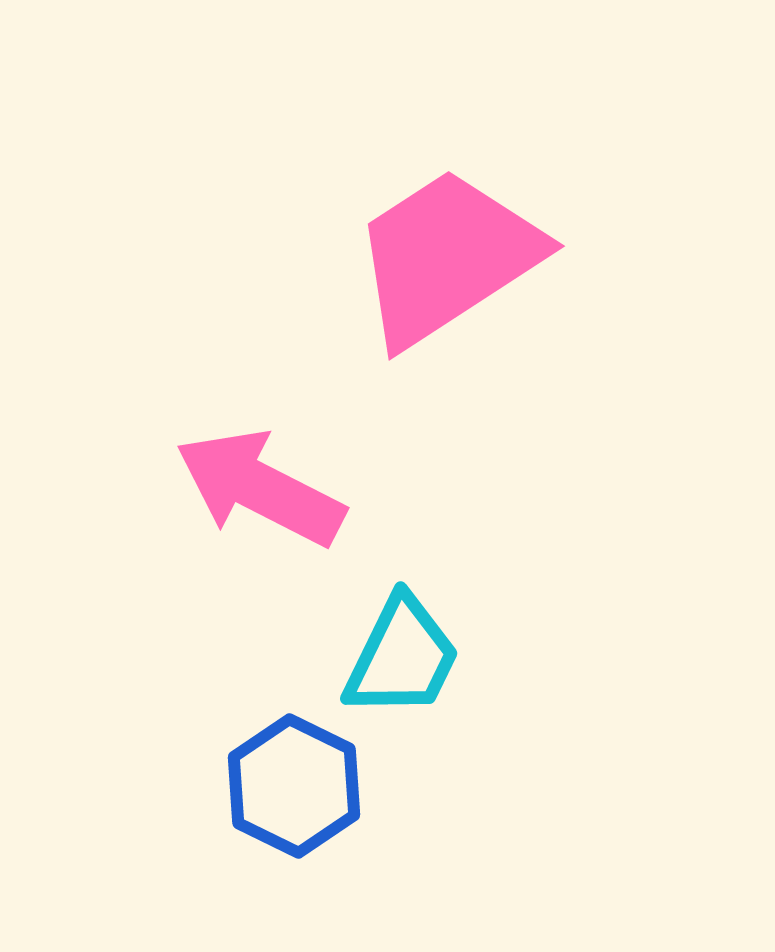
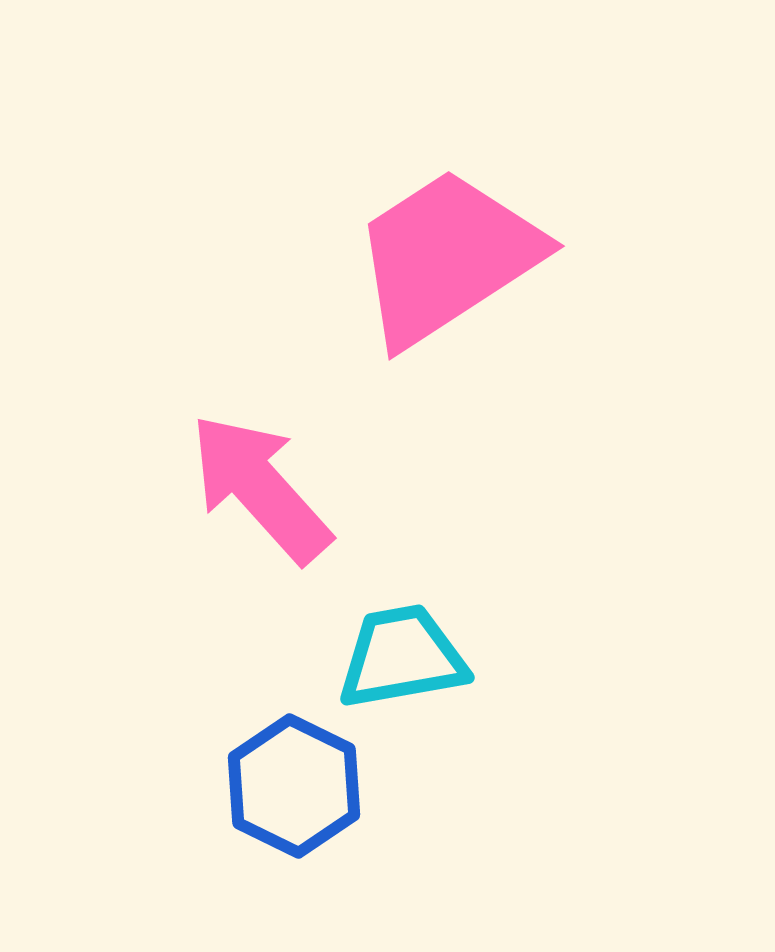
pink arrow: rotated 21 degrees clockwise
cyan trapezoid: rotated 126 degrees counterclockwise
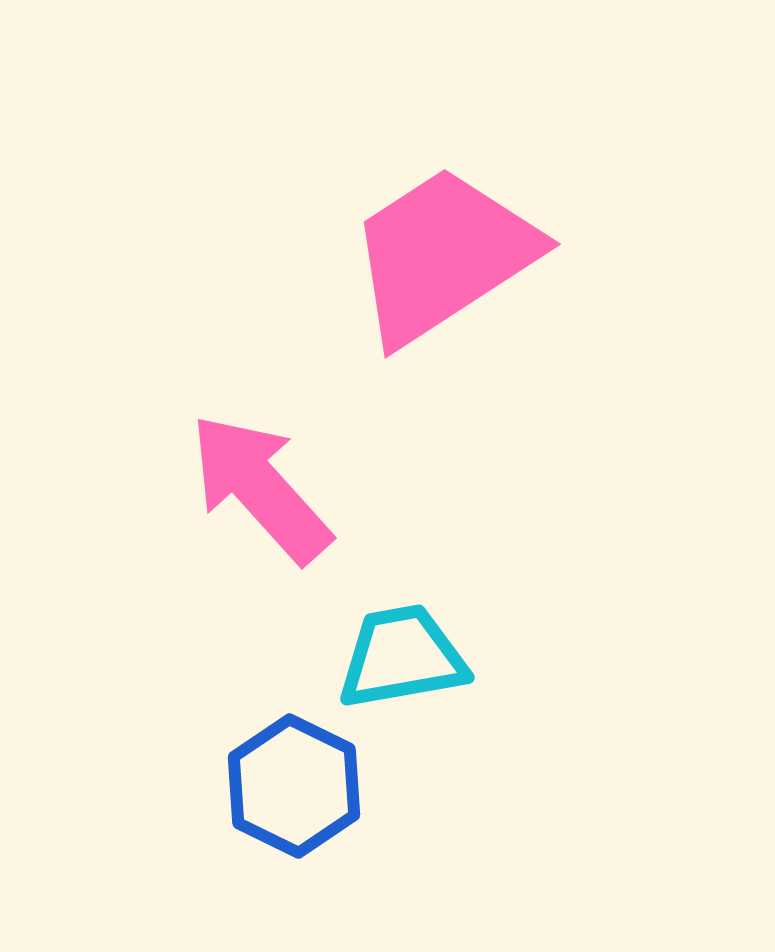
pink trapezoid: moved 4 px left, 2 px up
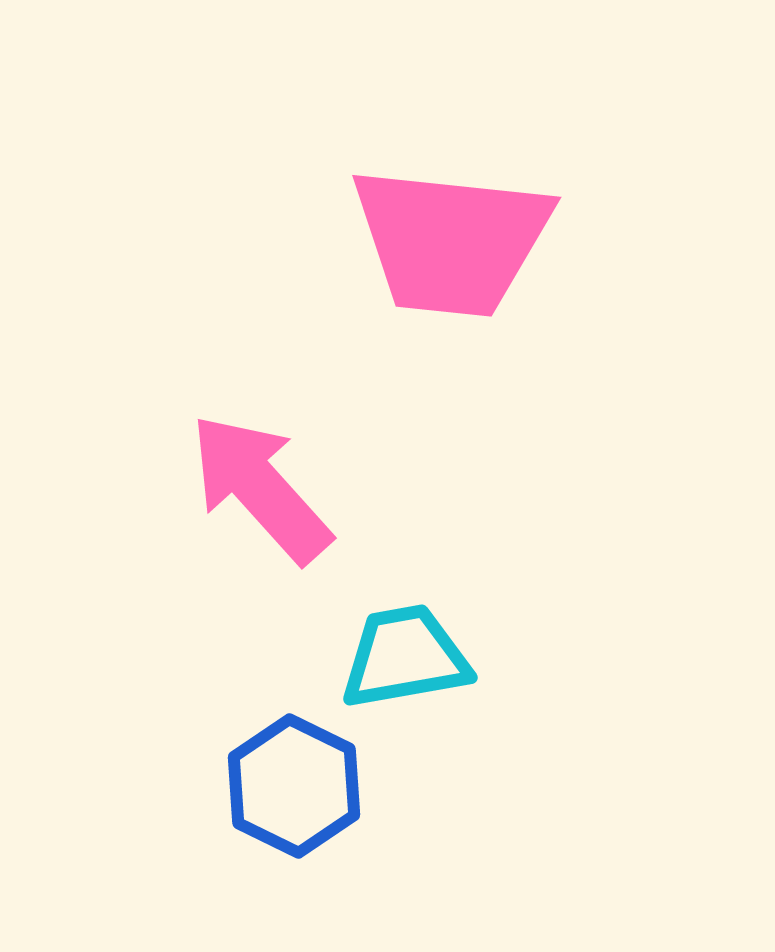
pink trapezoid: moved 8 px right, 14 px up; rotated 141 degrees counterclockwise
cyan trapezoid: moved 3 px right
